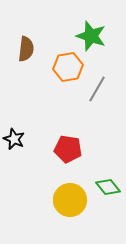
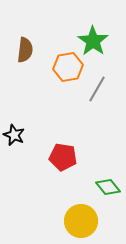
green star: moved 2 px right, 5 px down; rotated 16 degrees clockwise
brown semicircle: moved 1 px left, 1 px down
black star: moved 4 px up
red pentagon: moved 5 px left, 8 px down
yellow circle: moved 11 px right, 21 px down
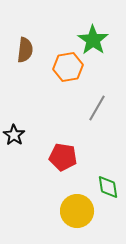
green star: moved 1 px up
gray line: moved 19 px down
black star: rotated 10 degrees clockwise
green diamond: rotated 30 degrees clockwise
yellow circle: moved 4 px left, 10 px up
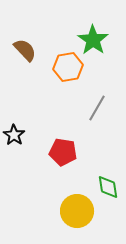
brown semicircle: rotated 50 degrees counterclockwise
red pentagon: moved 5 px up
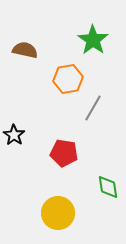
brown semicircle: rotated 35 degrees counterclockwise
orange hexagon: moved 12 px down
gray line: moved 4 px left
red pentagon: moved 1 px right, 1 px down
yellow circle: moved 19 px left, 2 px down
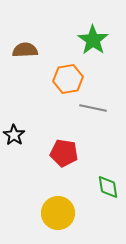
brown semicircle: rotated 15 degrees counterclockwise
gray line: rotated 72 degrees clockwise
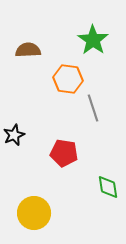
brown semicircle: moved 3 px right
orange hexagon: rotated 16 degrees clockwise
gray line: rotated 60 degrees clockwise
black star: rotated 15 degrees clockwise
yellow circle: moved 24 px left
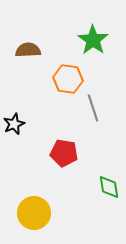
black star: moved 11 px up
green diamond: moved 1 px right
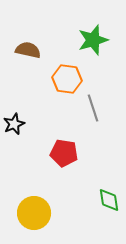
green star: rotated 20 degrees clockwise
brown semicircle: rotated 15 degrees clockwise
orange hexagon: moved 1 px left
green diamond: moved 13 px down
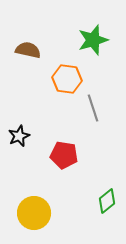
black star: moved 5 px right, 12 px down
red pentagon: moved 2 px down
green diamond: moved 2 px left, 1 px down; rotated 60 degrees clockwise
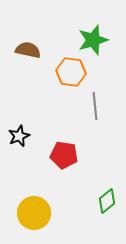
orange hexagon: moved 4 px right, 7 px up
gray line: moved 2 px right, 2 px up; rotated 12 degrees clockwise
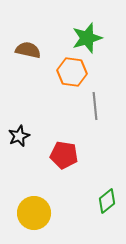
green star: moved 6 px left, 2 px up
orange hexagon: moved 1 px right
